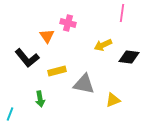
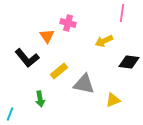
yellow arrow: moved 1 px right, 4 px up
black diamond: moved 5 px down
yellow rectangle: moved 2 px right; rotated 24 degrees counterclockwise
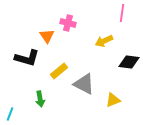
black L-shape: rotated 35 degrees counterclockwise
gray triangle: rotated 15 degrees clockwise
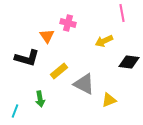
pink line: rotated 18 degrees counterclockwise
yellow triangle: moved 4 px left
cyan line: moved 5 px right, 3 px up
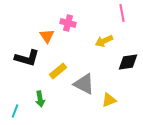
black diamond: moved 1 px left; rotated 15 degrees counterclockwise
yellow rectangle: moved 1 px left
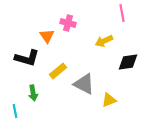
green arrow: moved 7 px left, 6 px up
cyan line: rotated 32 degrees counterclockwise
